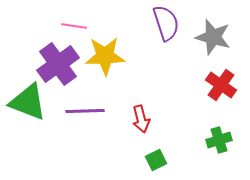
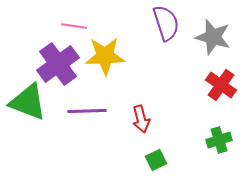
purple line: moved 2 px right
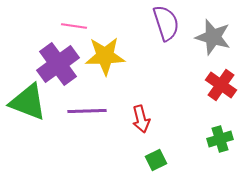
green cross: moved 1 px right, 1 px up
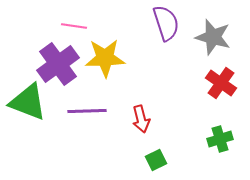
yellow star: moved 2 px down
red cross: moved 2 px up
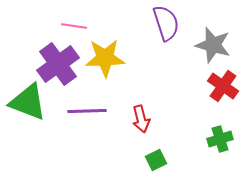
gray star: moved 8 px down
red cross: moved 2 px right, 3 px down
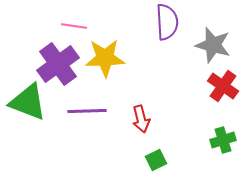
purple semicircle: moved 1 px right, 1 px up; rotated 15 degrees clockwise
green cross: moved 3 px right, 1 px down
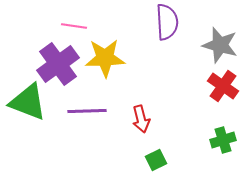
gray star: moved 7 px right
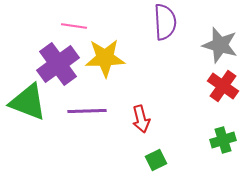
purple semicircle: moved 2 px left
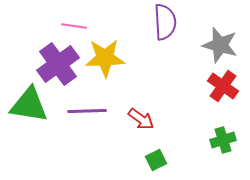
green triangle: moved 1 px right, 3 px down; rotated 12 degrees counterclockwise
red arrow: rotated 40 degrees counterclockwise
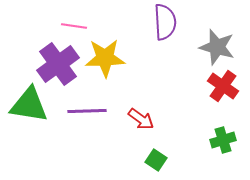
gray star: moved 3 px left, 2 px down
green square: rotated 30 degrees counterclockwise
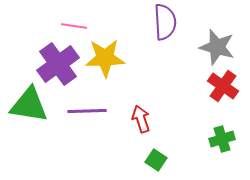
red arrow: rotated 144 degrees counterclockwise
green cross: moved 1 px left, 1 px up
